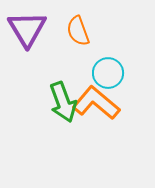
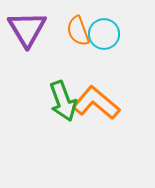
cyan circle: moved 4 px left, 39 px up
green arrow: moved 1 px up
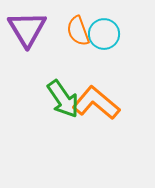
green arrow: moved 2 px up; rotated 15 degrees counterclockwise
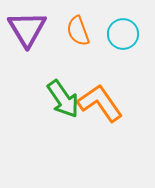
cyan circle: moved 19 px right
orange L-shape: moved 4 px right; rotated 15 degrees clockwise
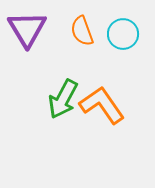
orange semicircle: moved 4 px right
green arrow: rotated 63 degrees clockwise
orange L-shape: moved 2 px right, 2 px down
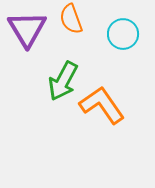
orange semicircle: moved 11 px left, 12 px up
green arrow: moved 18 px up
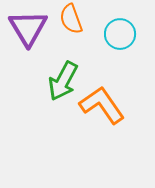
purple triangle: moved 1 px right, 1 px up
cyan circle: moved 3 px left
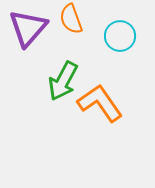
purple triangle: rotated 12 degrees clockwise
cyan circle: moved 2 px down
orange L-shape: moved 2 px left, 2 px up
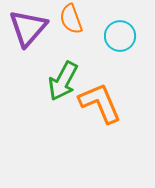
orange L-shape: rotated 12 degrees clockwise
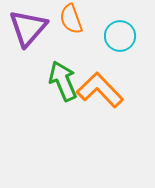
green arrow: rotated 129 degrees clockwise
orange L-shape: moved 13 px up; rotated 21 degrees counterclockwise
